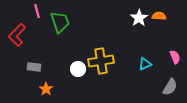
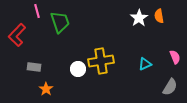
orange semicircle: rotated 104 degrees counterclockwise
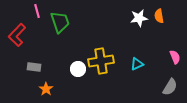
white star: rotated 24 degrees clockwise
cyan triangle: moved 8 px left
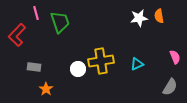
pink line: moved 1 px left, 2 px down
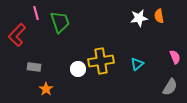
cyan triangle: rotated 16 degrees counterclockwise
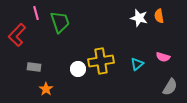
white star: rotated 24 degrees clockwise
pink semicircle: moved 12 px left; rotated 128 degrees clockwise
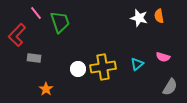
pink line: rotated 24 degrees counterclockwise
yellow cross: moved 2 px right, 6 px down
gray rectangle: moved 9 px up
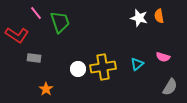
red L-shape: rotated 100 degrees counterclockwise
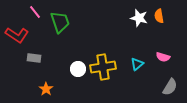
pink line: moved 1 px left, 1 px up
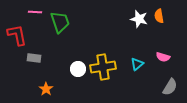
pink line: rotated 48 degrees counterclockwise
white star: moved 1 px down
red L-shape: rotated 135 degrees counterclockwise
